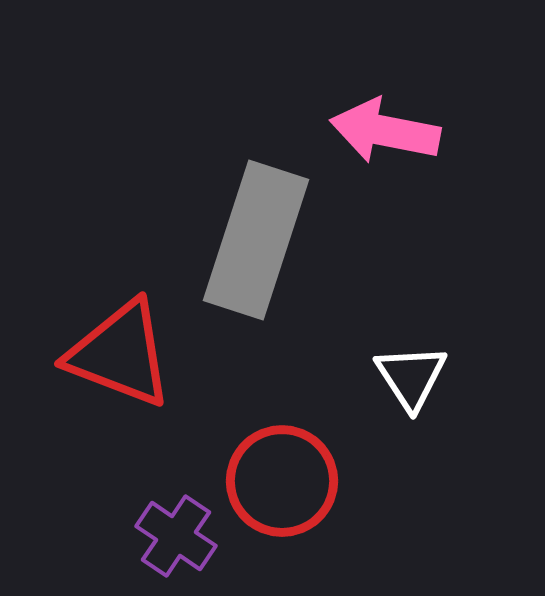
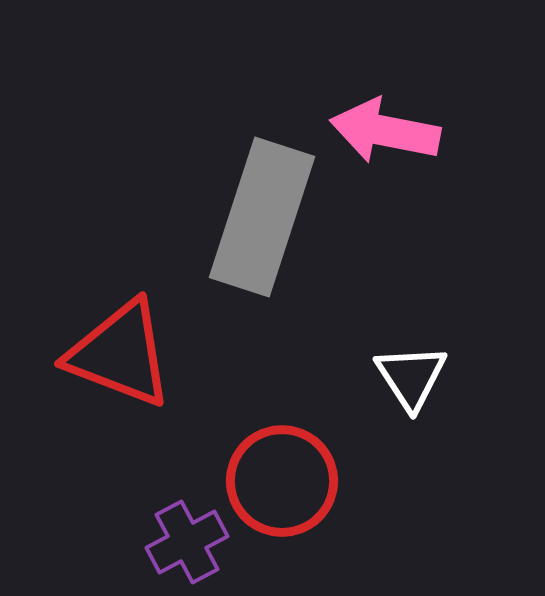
gray rectangle: moved 6 px right, 23 px up
purple cross: moved 11 px right, 6 px down; rotated 28 degrees clockwise
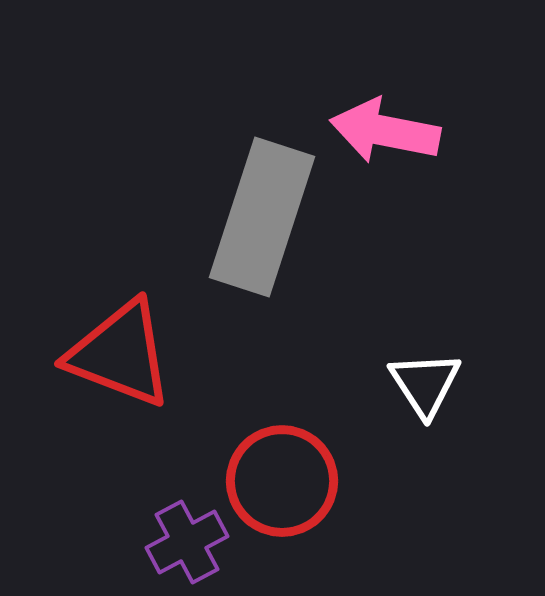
white triangle: moved 14 px right, 7 px down
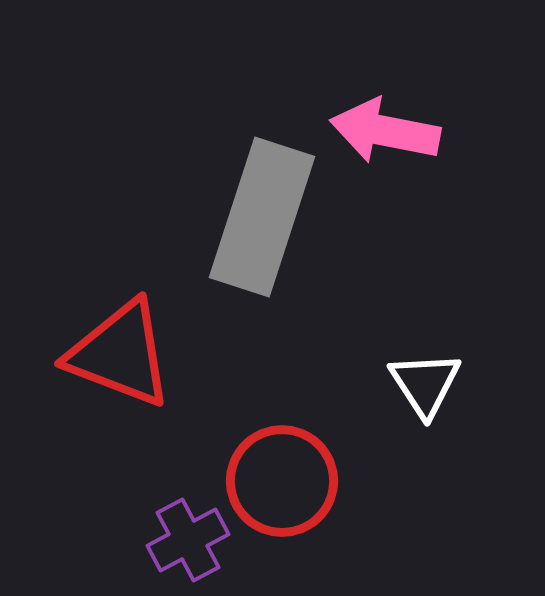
purple cross: moved 1 px right, 2 px up
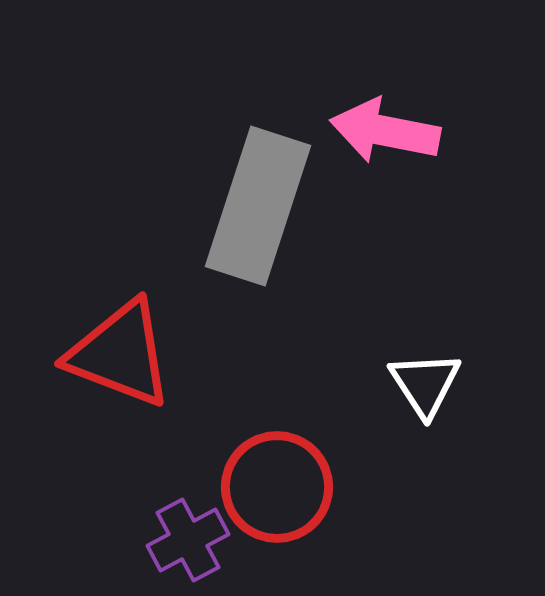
gray rectangle: moved 4 px left, 11 px up
red circle: moved 5 px left, 6 px down
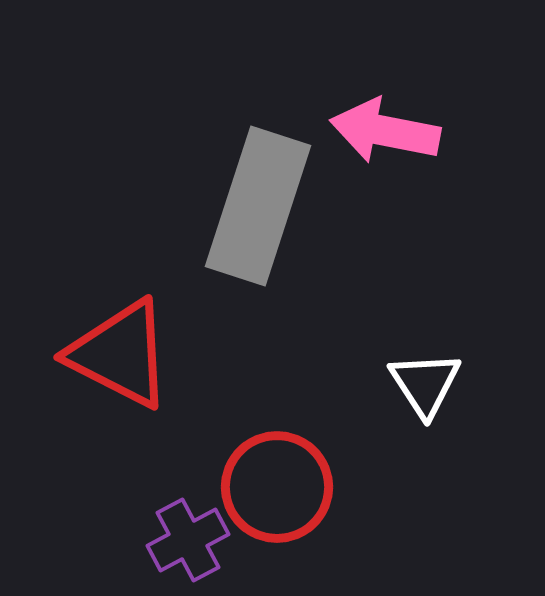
red triangle: rotated 6 degrees clockwise
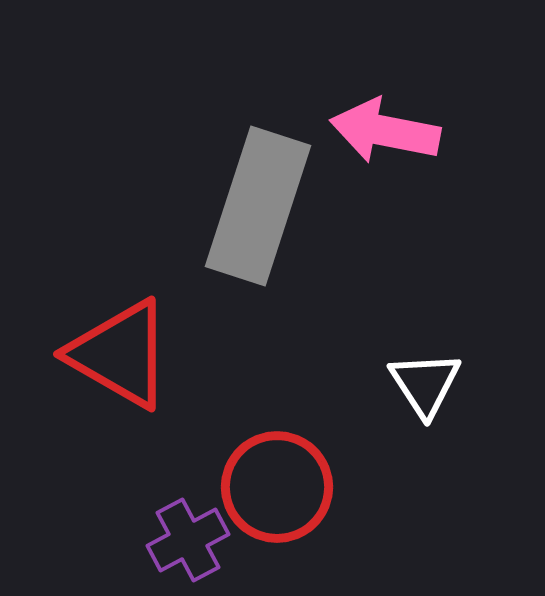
red triangle: rotated 3 degrees clockwise
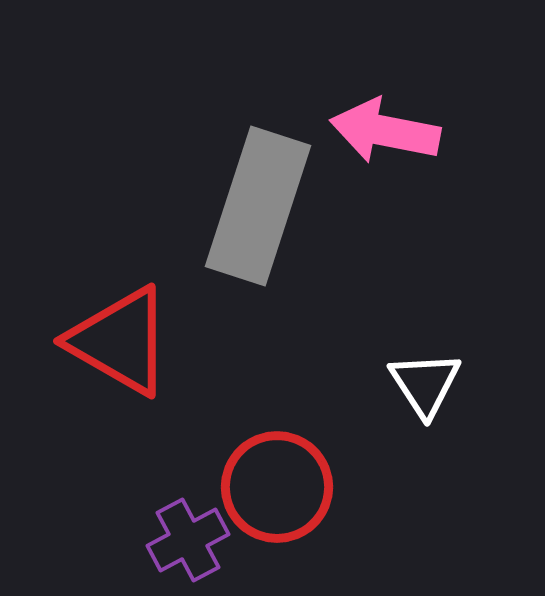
red triangle: moved 13 px up
